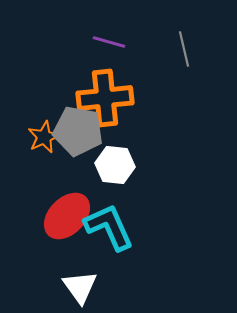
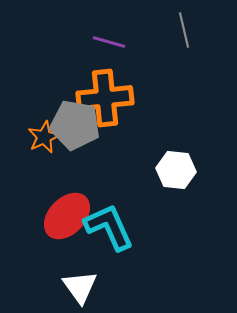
gray line: moved 19 px up
gray pentagon: moved 3 px left, 6 px up
white hexagon: moved 61 px right, 5 px down
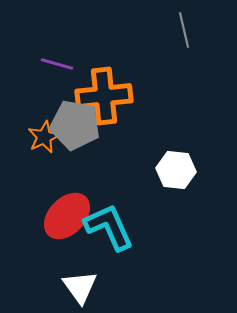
purple line: moved 52 px left, 22 px down
orange cross: moved 1 px left, 2 px up
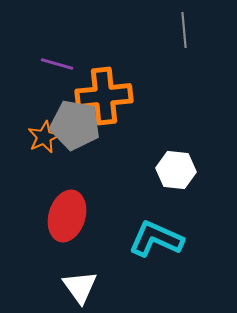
gray line: rotated 8 degrees clockwise
red ellipse: rotated 27 degrees counterclockwise
cyan L-shape: moved 47 px right, 12 px down; rotated 42 degrees counterclockwise
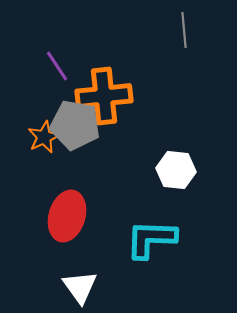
purple line: moved 2 px down; rotated 40 degrees clockwise
cyan L-shape: moved 5 px left; rotated 22 degrees counterclockwise
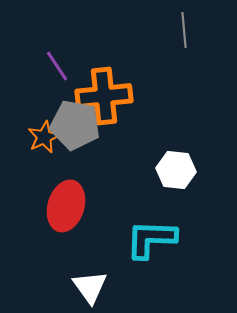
red ellipse: moved 1 px left, 10 px up
white triangle: moved 10 px right
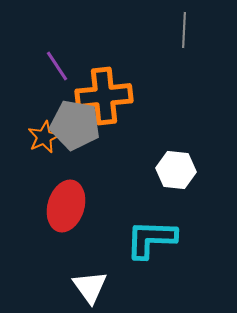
gray line: rotated 8 degrees clockwise
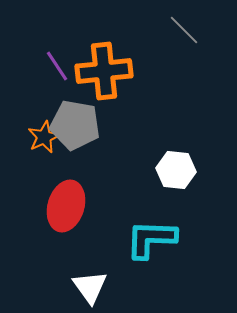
gray line: rotated 48 degrees counterclockwise
orange cross: moved 25 px up
